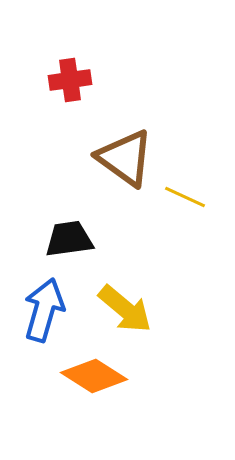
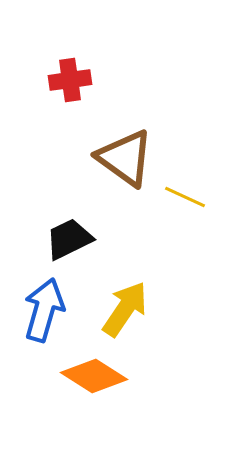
black trapezoid: rotated 18 degrees counterclockwise
yellow arrow: rotated 96 degrees counterclockwise
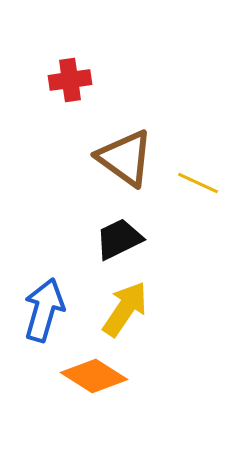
yellow line: moved 13 px right, 14 px up
black trapezoid: moved 50 px right
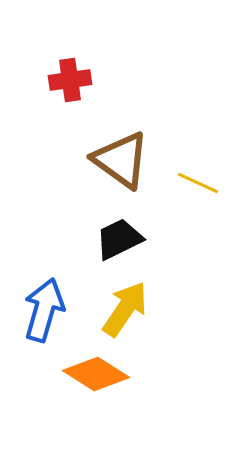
brown triangle: moved 4 px left, 2 px down
orange diamond: moved 2 px right, 2 px up
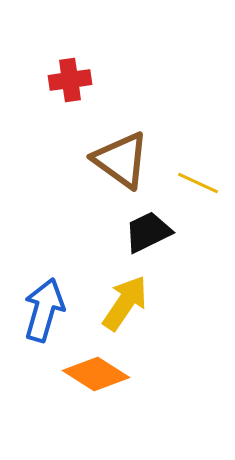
black trapezoid: moved 29 px right, 7 px up
yellow arrow: moved 6 px up
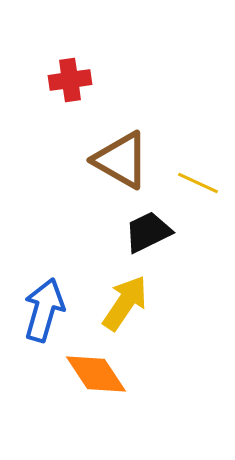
brown triangle: rotated 6 degrees counterclockwise
orange diamond: rotated 24 degrees clockwise
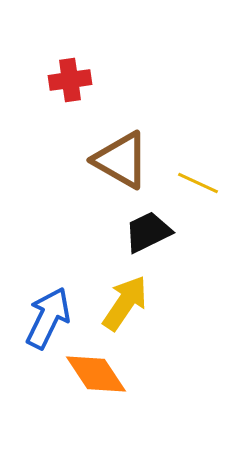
blue arrow: moved 4 px right, 8 px down; rotated 10 degrees clockwise
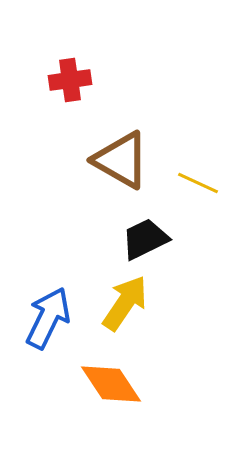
black trapezoid: moved 3 px left, 7 px down
orange diamond: moved 15 px right, 10 px down
